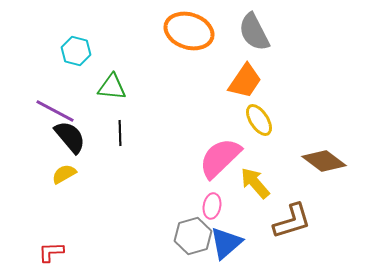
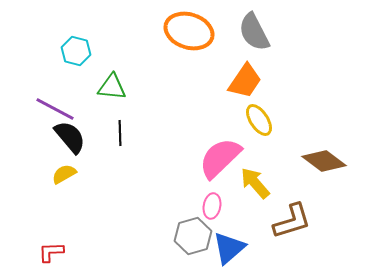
purple line: moved 2 px up
blue triangle: moved 3 px right, 5 px down
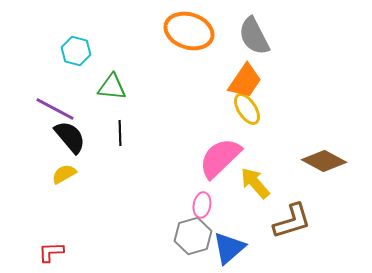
gray semicircle: moved 4 px down
yellow ellipse: moved 12 px left, 11 px up
brown diamond: rotated 9 degrees counterclockwise
pink ellipse: moved 10 px left, 1 px up
